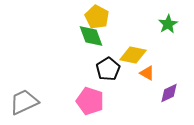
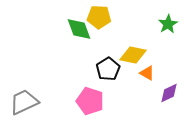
yellow pentagon: moved 2 px right; rotated 25 degrees counterclockwise
green diamond: moved 12 px left, 7 px up
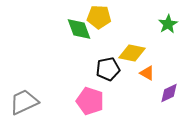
yellow diamond: moved 1 px left, 2 px up
black pentagon: rotated 20 degrees clockwise
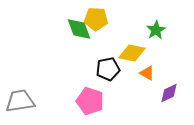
yellow pentagon: moved 3 px left, 2 px down
green star: moved 12 px left, 6 px down
gray trapezoid: moved 4 px left, 1 px up; rotated 16 degrees clockwise
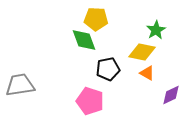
green diamond: moved 5 px right, 11 px down
yellow diamond: moved 10 px right, 1 px up
purple diamond: moved 2 px right, 2 px down
gray trapezoid: moved 16 px up
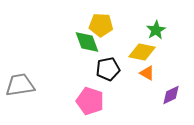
yellow pentagon: moved 5 px right, 6 px down
green diamond: moved 3 px right, 2 px down
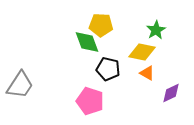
black pentagon: rotated 25 degrees clockwise
gray trapezoid: rotated 132 degrees clockwise
purple diamond: moved 2 px up
